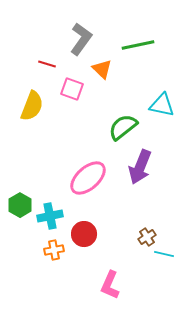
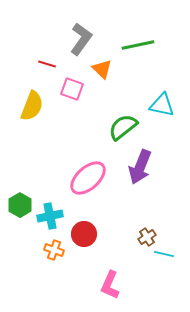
orange cross: rotated 30 degrees clockwise
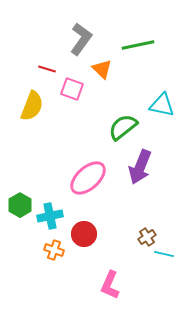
red line: moved 5 px down
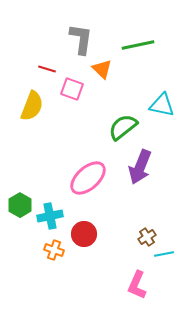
gray L-shape: rotated 28 degrees counterclockwise
cyan line: rotated 24 degrees counterclockwise
pink L-shape: moved 27 px right
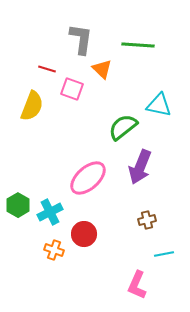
green line: rotated 16 degrees clockwise
cyan triangle: moved 3 px left
green hexagon: moved 2 px left
cyan cross: moved 4 px up; rotated 15 degrees counterclockwise
brown cross: moved 17 px up; rotated 18 degrees clockwise
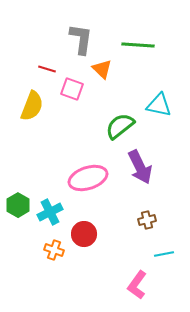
green semicircle: moved 3 px left, 1 px up
purple arrow: rotated 48 degrees counterclockwise
pink ellipse: rotated 24 degrees clockwise
pink L-shape: rotated 12 degrees clockwise
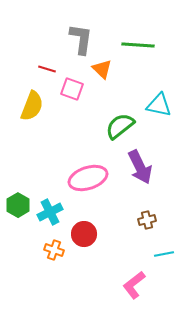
pink L-shape: moved 3 px left; rotated 16 degrees clockwise
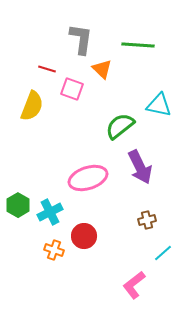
red circle: moved 2 px down
cyan line: moved 1 px left, 1 px up; rotated 30 degrees counterclockwise
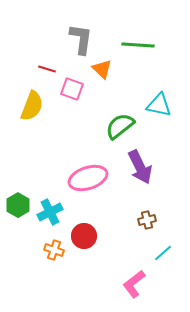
pink L-shape: moved 1 px up
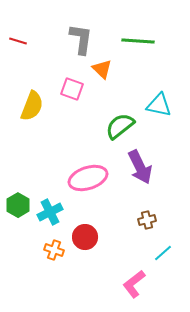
green line: moved 4 px up
red line: moved 29 px left, 28 px up
red circle: moved 1 px right, 1 px down
